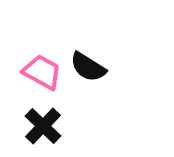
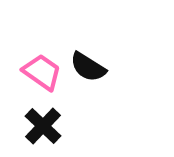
pink trapezoid: rotated 6 degrees clockwise
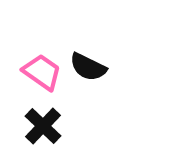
black semicircle: rotated 6 degrees counterclockwise
